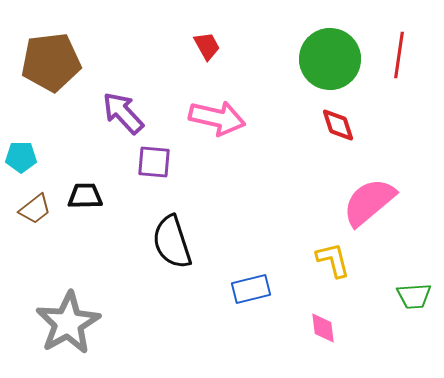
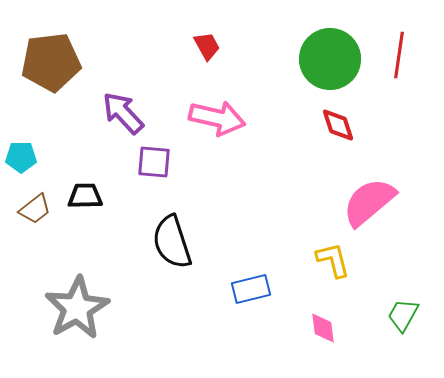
green trapezoid: moved 11 px left, 19 px down; rotated 123 degrees clockwise
gray star: moved 9 px right, 15 px up
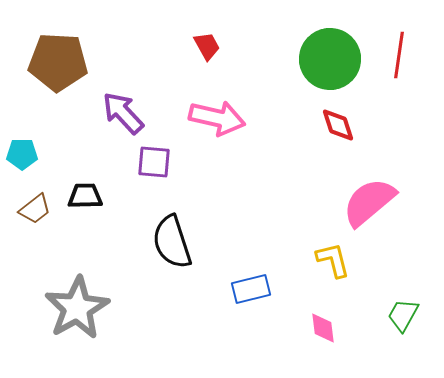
brown pentagon: moved 7 px right; rotated 10 degrees clockwise
cyan pentagon: moved 1 px right, 3 px up
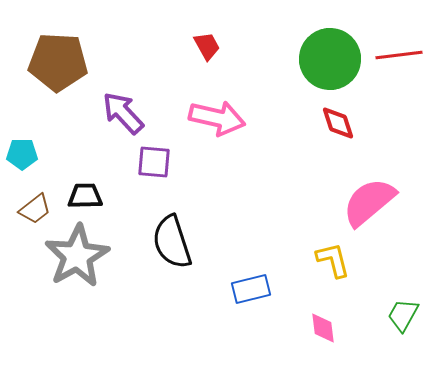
red line: rotated 75 degrees clockwise
red diamond: moved 2 px up
gray star: moved 52 px up
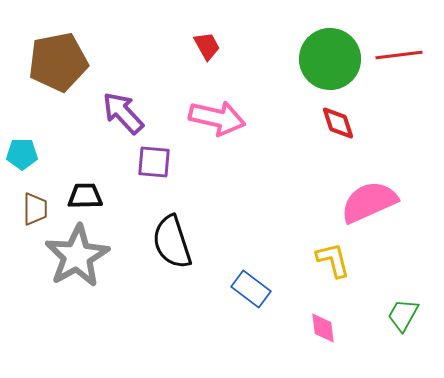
brown pentagon: rotated 14 degrees counterclockwise
pink semicircle: rotated 16 degrees clockwise
brown trapezoid: rotated 52 degrees counterclockwise
blue rectangle: rotated 51 degrees clockwise
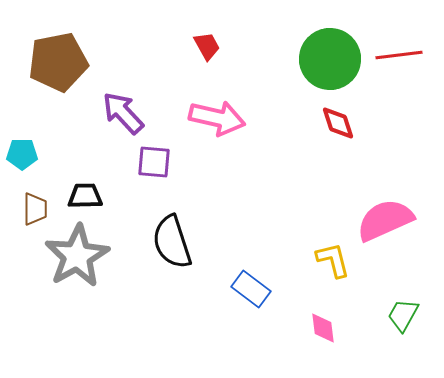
pink semicircle: moved 16 px right, 18 px down
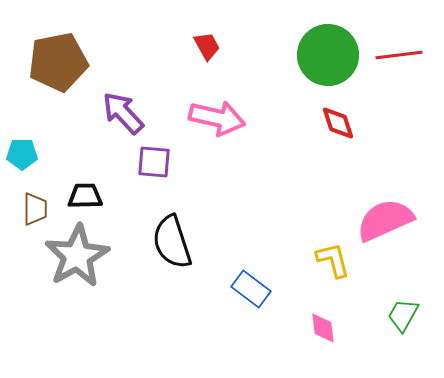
green circle: moved 2 px left, 4 px up
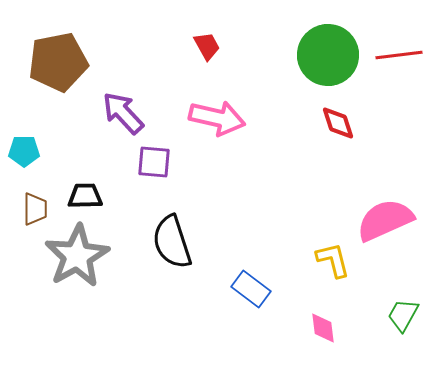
cyan pentagon: moved 2 px right, 3 px up
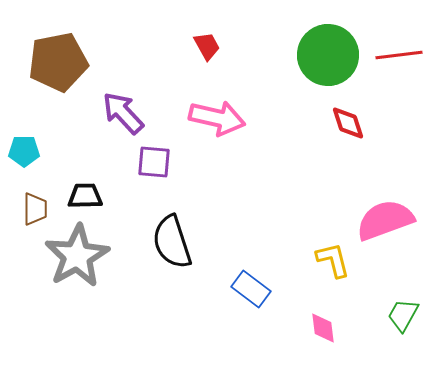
red diamond: moved 10 px right
pink semicircle: rotated 4 degrees clockwise
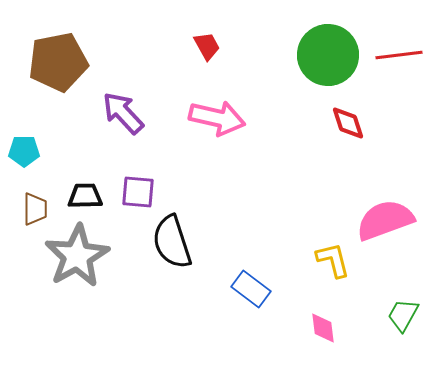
purple square: moved 16 px left, 30 px down
